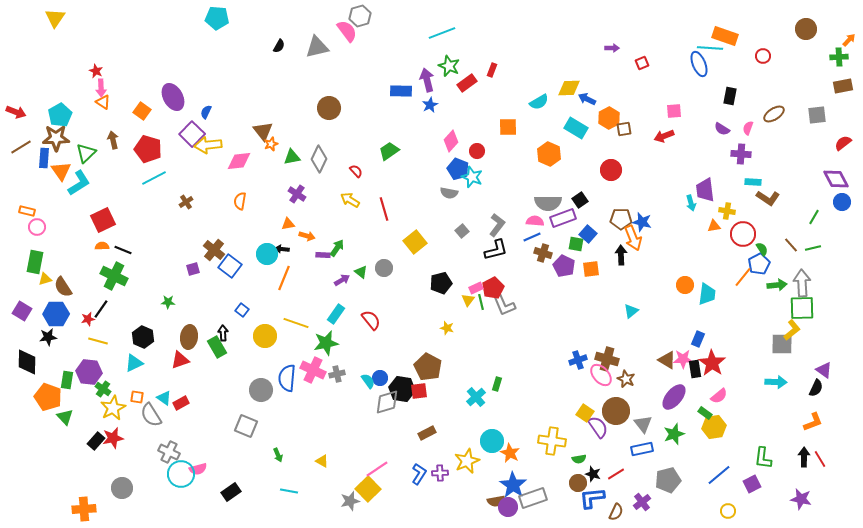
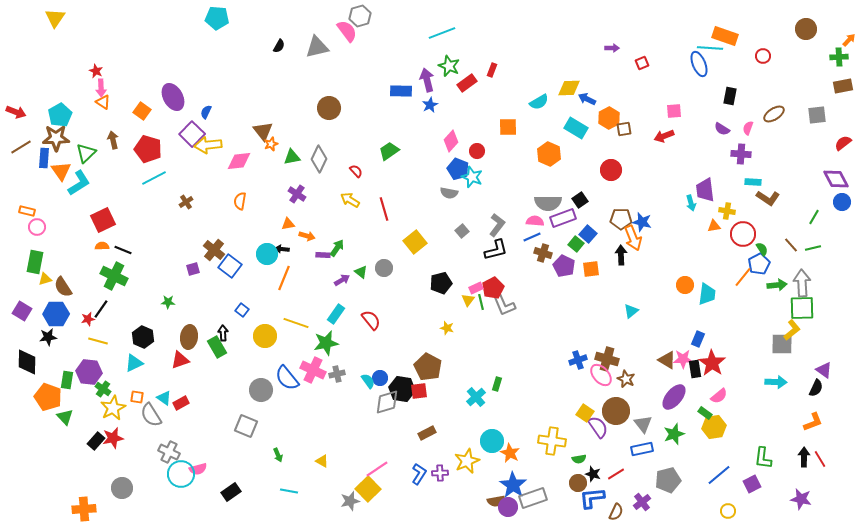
green square at (576, 244): rotated 28 degrees clockwise
blue semicircle at (287, 378): rotated 44 degrees counterclockwise
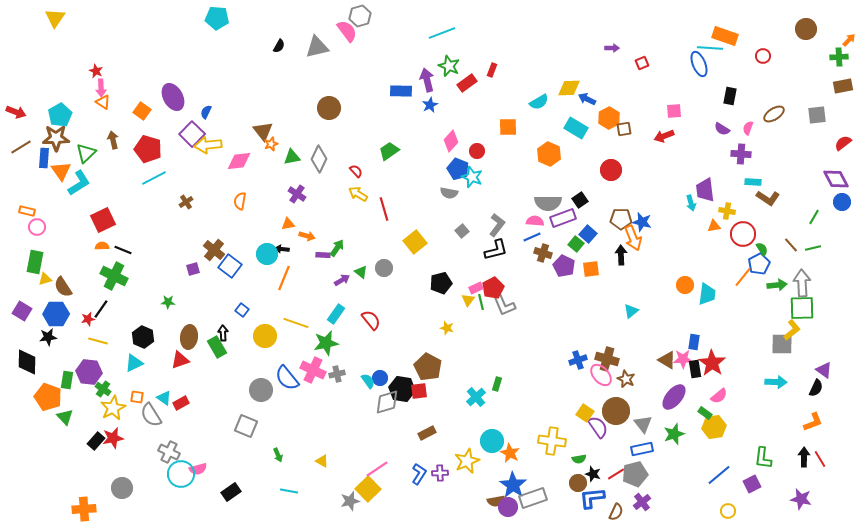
yellow arrow at (350, 200): moved 8 px right, 6 px up
blue rectangle at (698, 339): moved 4 px left, 3 px down; rotated 14 degrees counterclockwise
gray pentagon at (668, 480): moved 33 px left, 6 px up
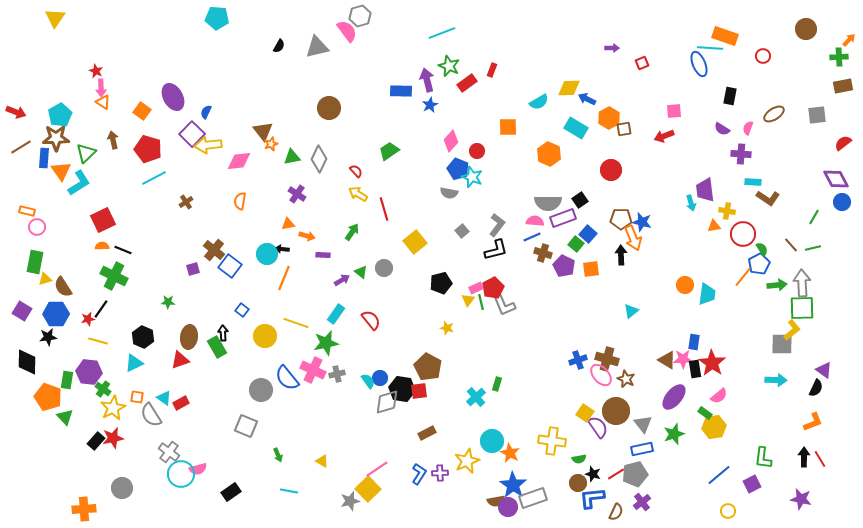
green arrow at (337, 248): moved 15 px right, 16 px up
cyan arrow at (776, 382): moved 2 px up
gray cross at (169, 452): rotated 10 degrees clockwise
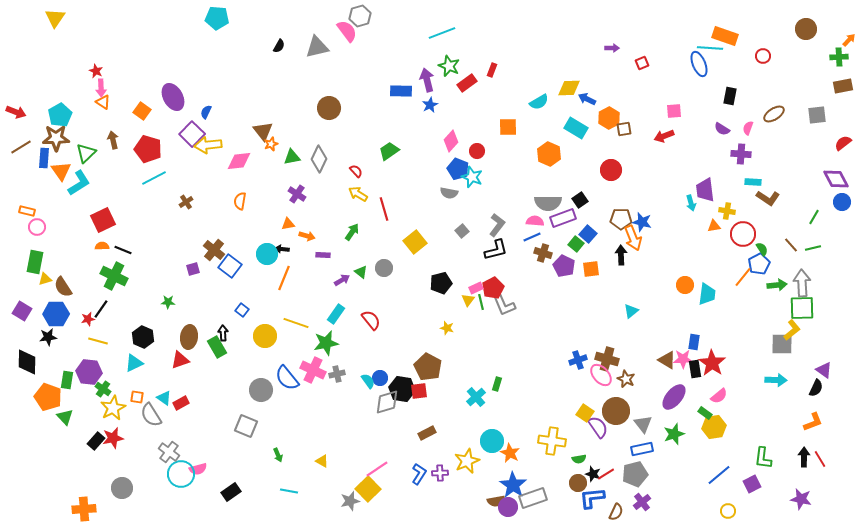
red line at (616, 474): moved 10 px left
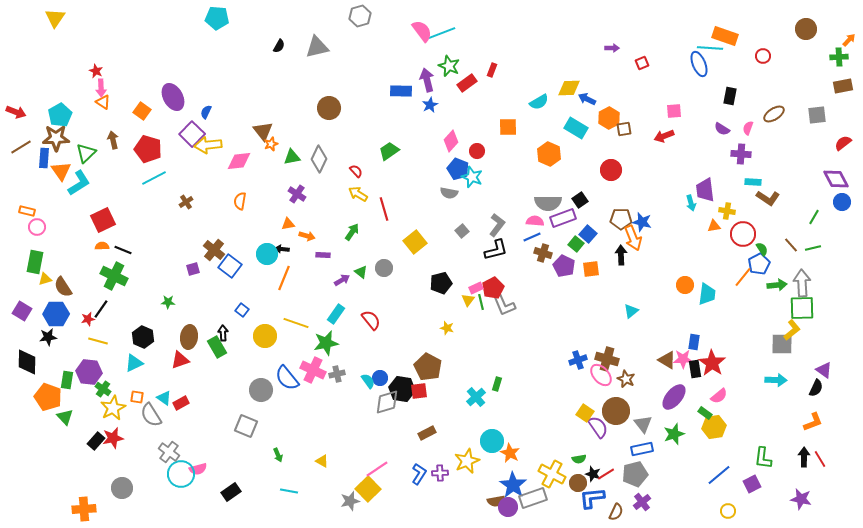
pink semicircle at (347, 31): moved 75 px right
yellow cross at (552, 441): moved 33 px down; rotated 20 degrees clockwise
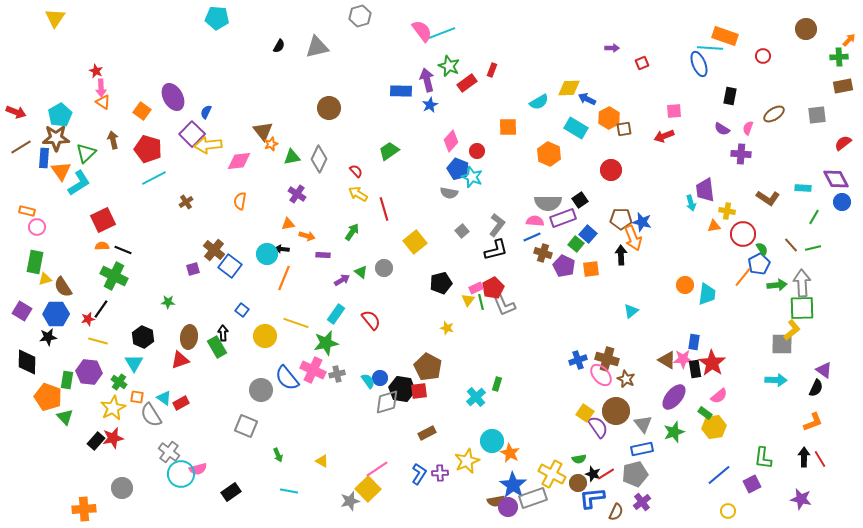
cyan rectangle at (753, 182): moved 50 px right, 6 px down
cyan triangle at (134, 363): rotated 36 degrees counterclockwise
green cross at (103, 389): moved 16 px right, 7 px up
green star at (674, 434): moved 2 px up
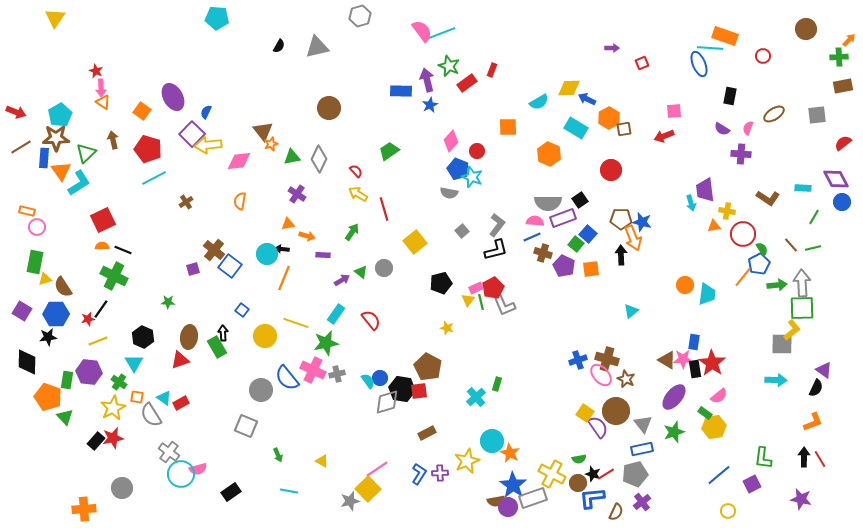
yellow line at (98, 341): rotated 36 degrees counterclockwise
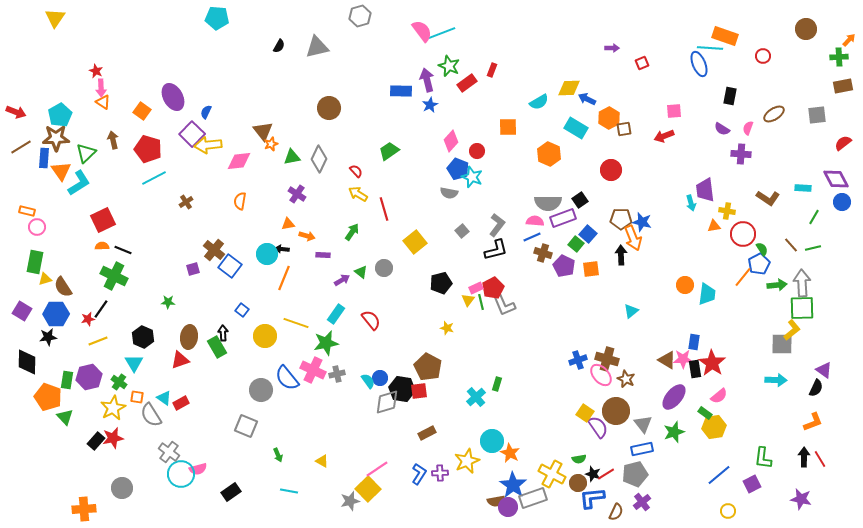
purple hexagon at (89, 372): moved 5 px down; rotated 20 degrees counterclockwise
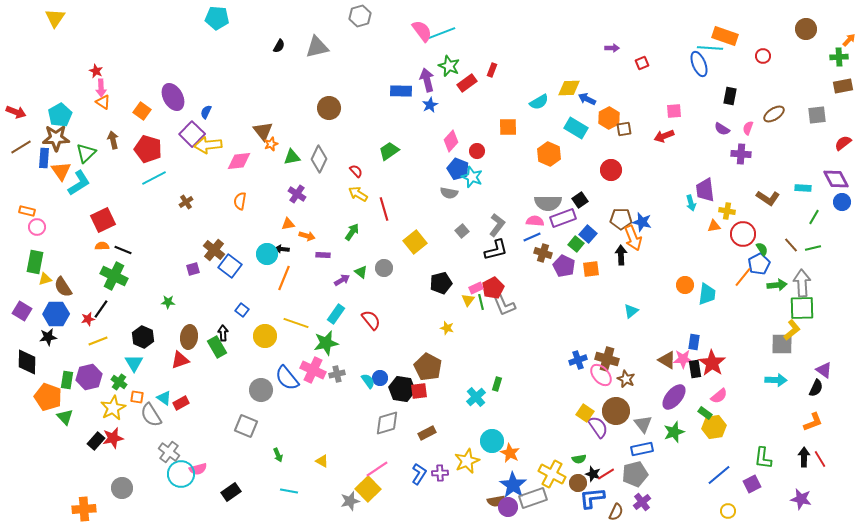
gray diamond at (387, 402): moved 21 px down
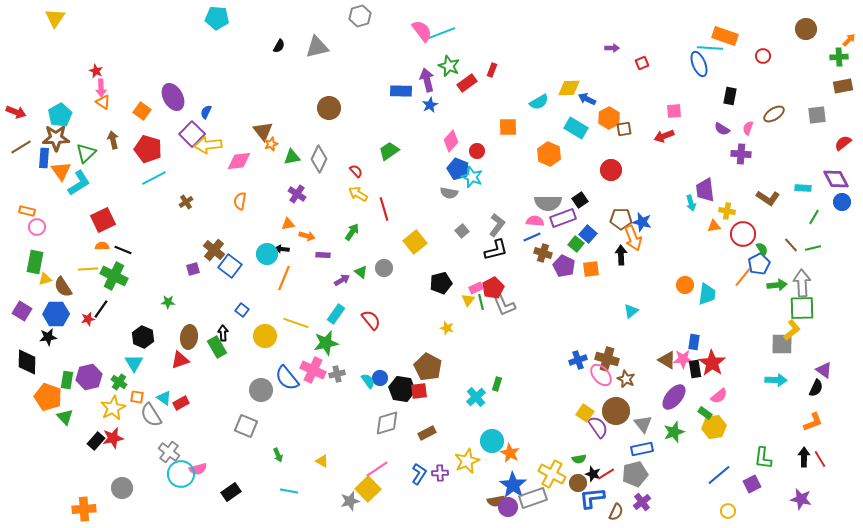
yellow line at (98, 341): moved 10 px left, 72 px up; rotated 18 degrees clockwise
